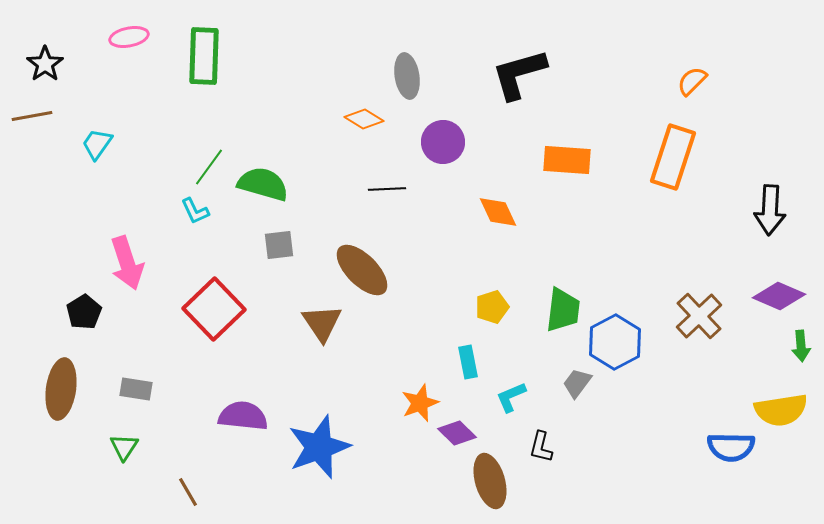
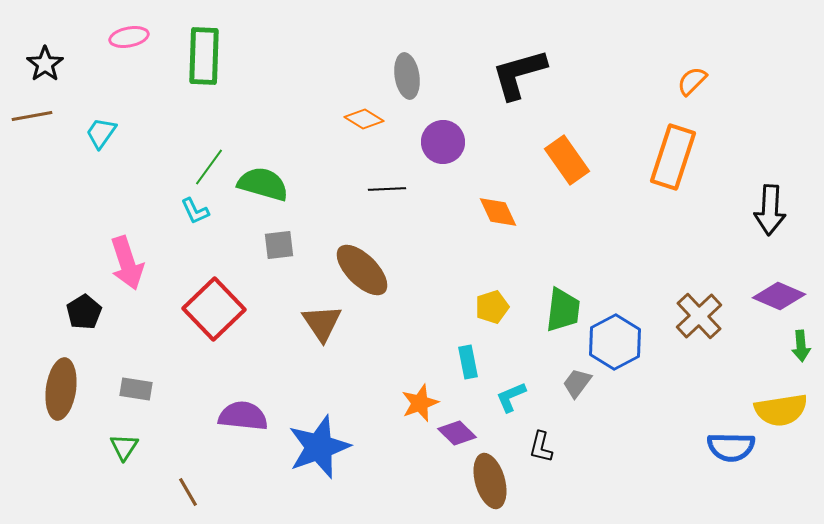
cyan trapezoid at (97, 144): moved 4 px right, 11 px up
orange rectangle at (567, 160): rotated 51 degrees clockwise
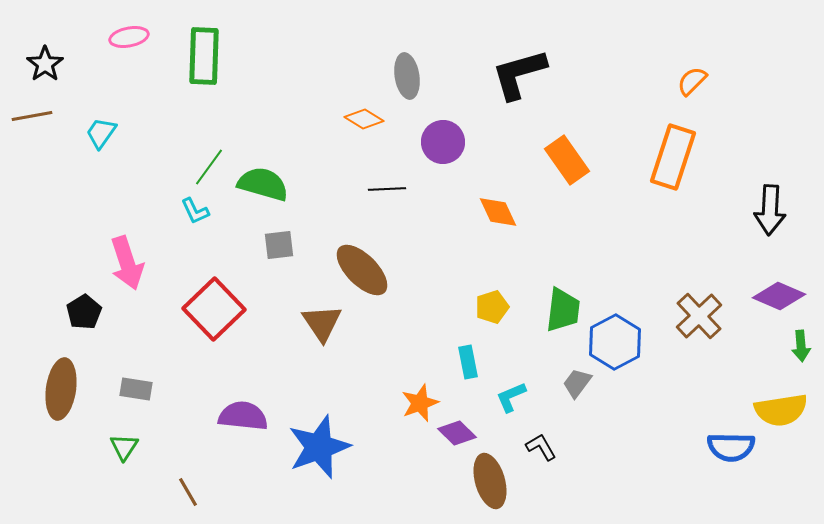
black L-shape at (541, 447): rotated 136 degrees clockwise
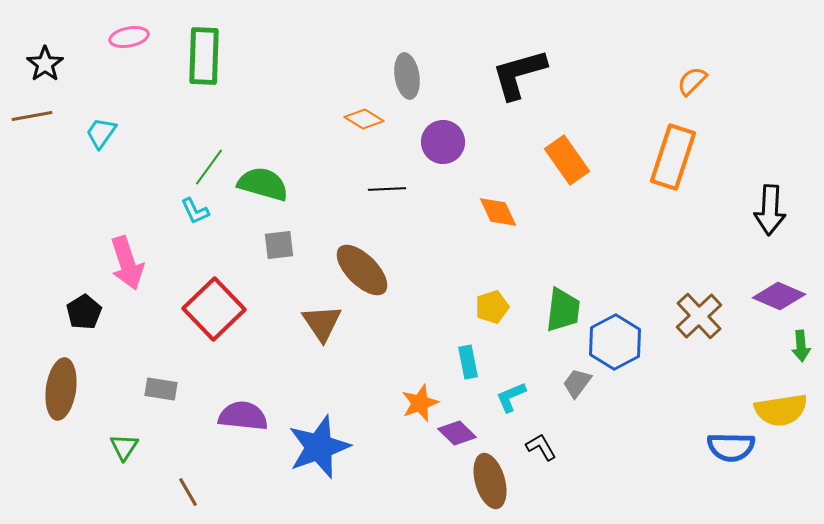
gray rectangle at (136, 389): moved 25 px right
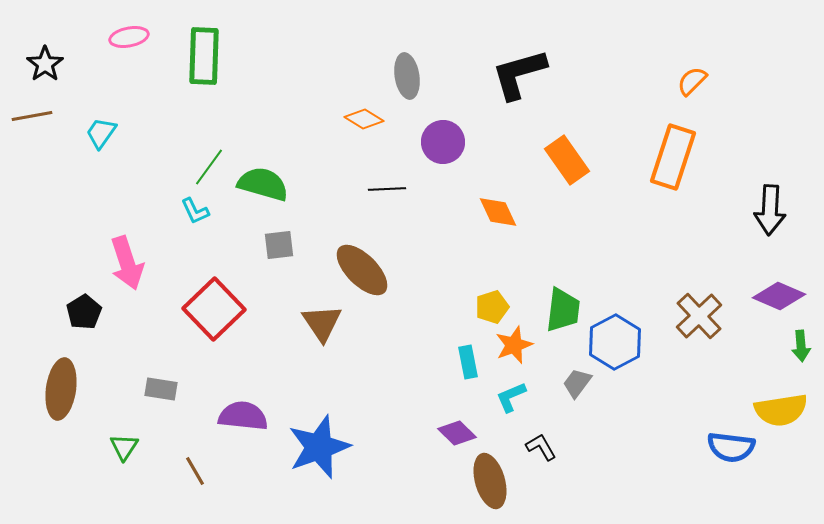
orange star at (420, 403): moved 94 px right, 58 px up
blue semicircle at (731, 447): rotated 6 degrees clockwise
brown line at (188, 492): moved 7 px right, 21 px up
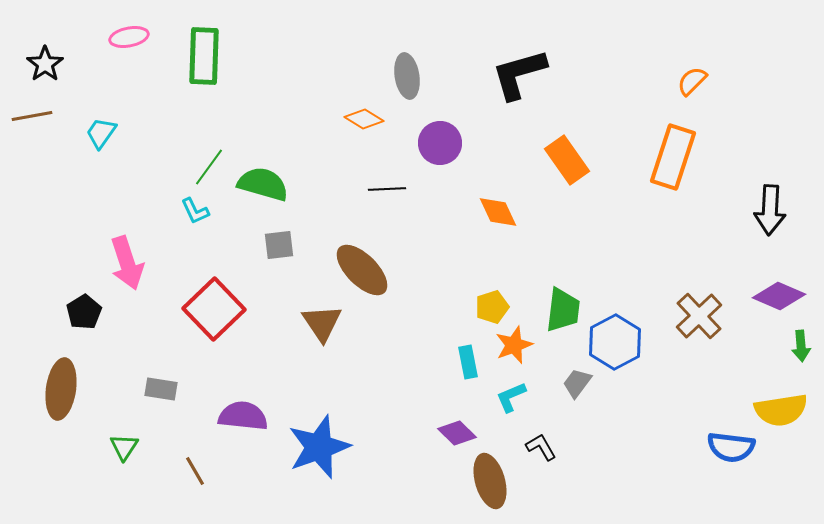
purple circle at (443, 142): moved 3 px left, 1 px down
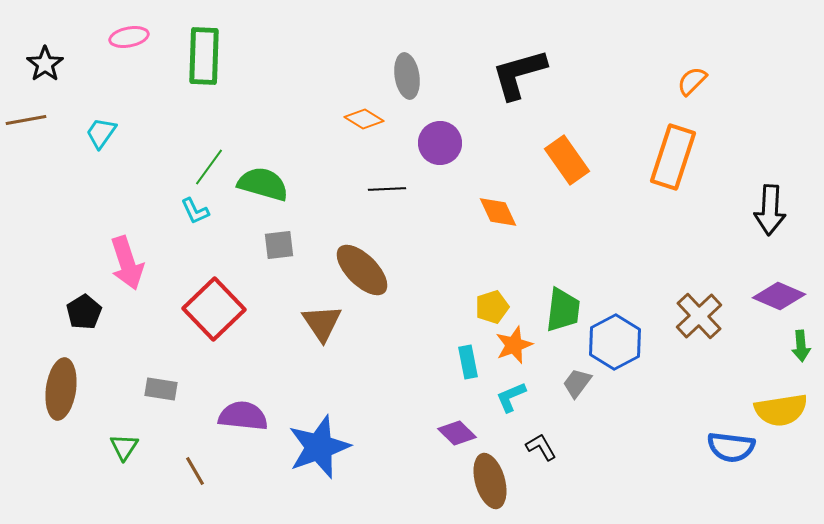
brown line at (32, 116): moved 6 px left, 4 px down
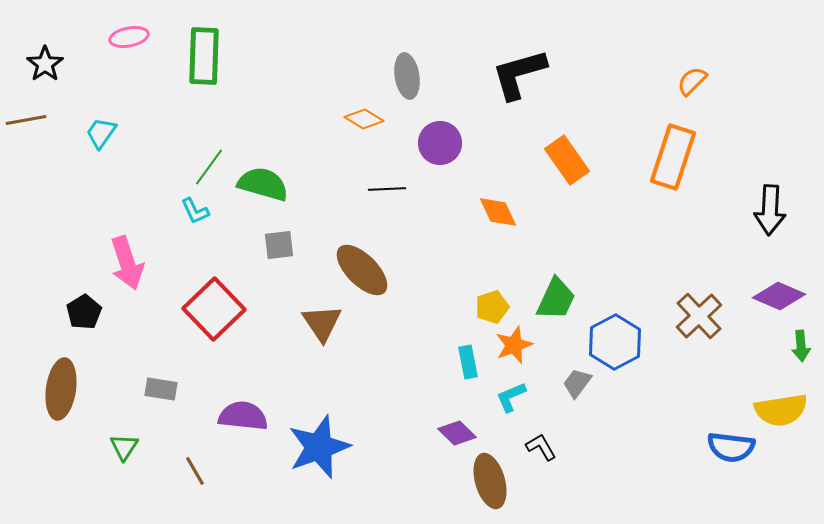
green trapezoid at (563, 310): moved 7 px left, 11 px up; rotated 18 degrees clockwise
